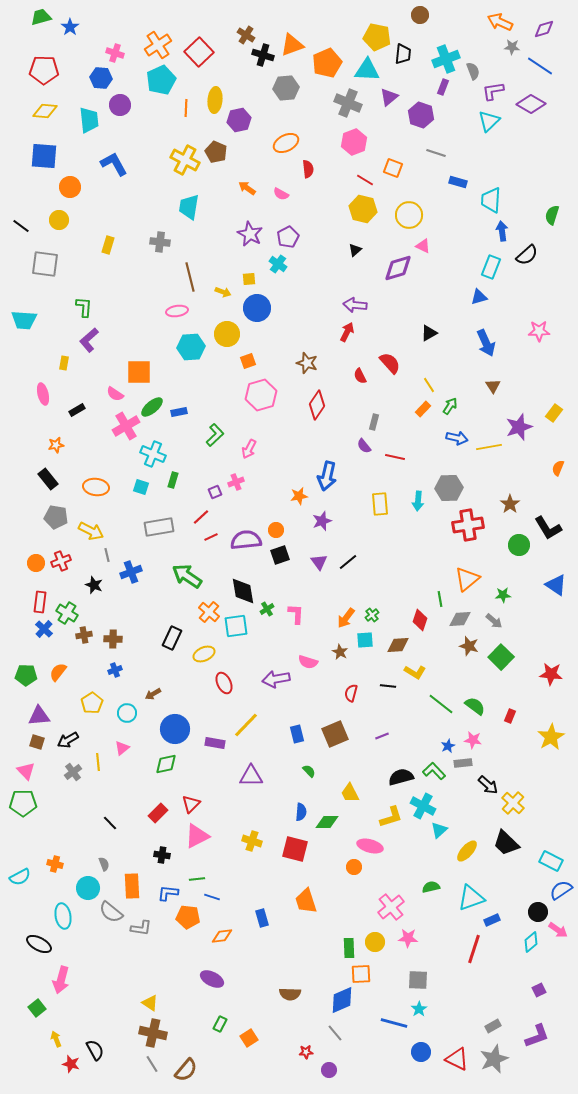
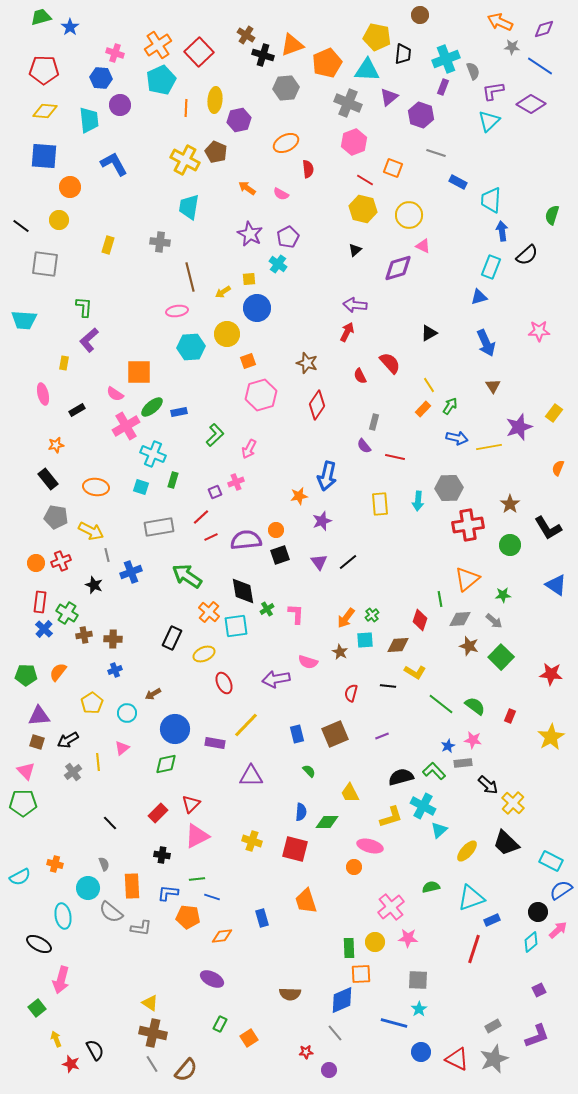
blue rectangle at (458, 182): rotated 12 degrees clockwise
yellow arrow at (223, 292): rotated 126 degrees clockwise
green circle at (519, 545): moved 9 px left
pink arrow at (558, 930): rotated 78 degrees counterclockwise
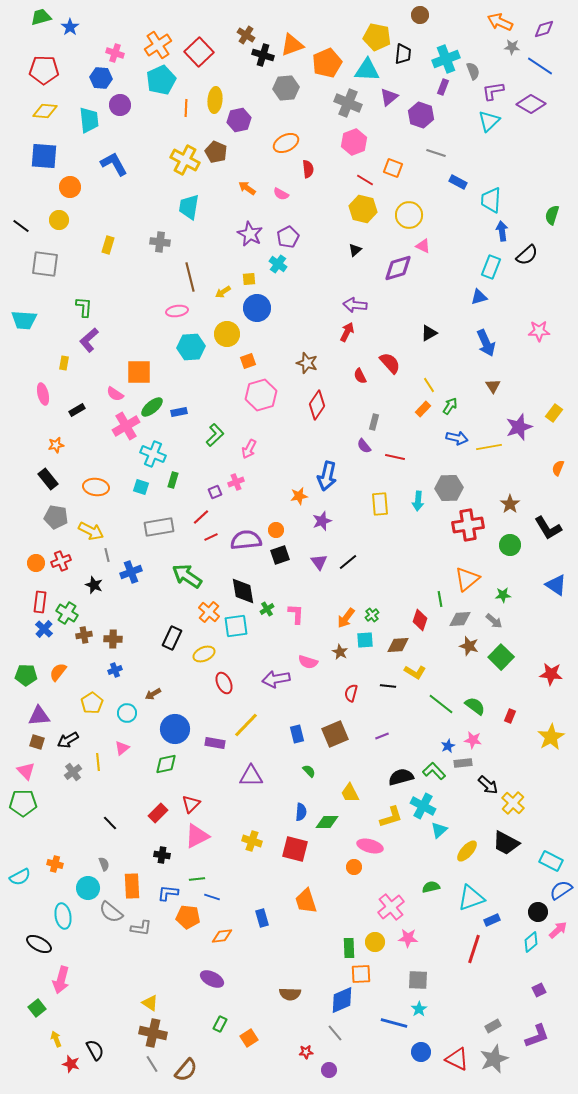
black trapezoid at (506, 843): rotated 16 degrees counterclockwise
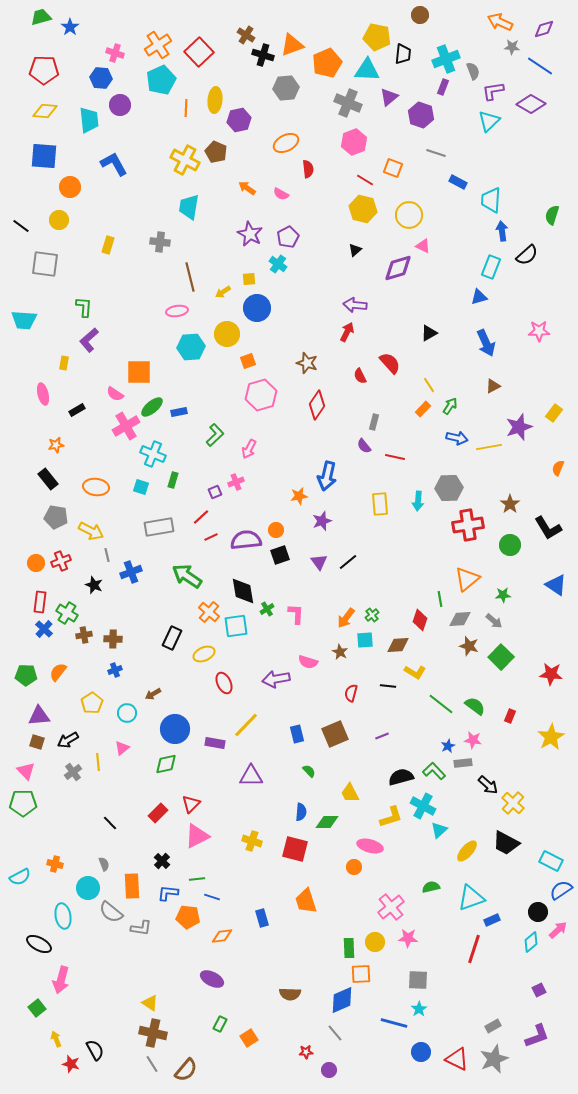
brown triangle at (493, 386): rotated 35 degrees clockwise
black cross at (162, 855): moved 6 px down; rotated 35 degrees clockwise
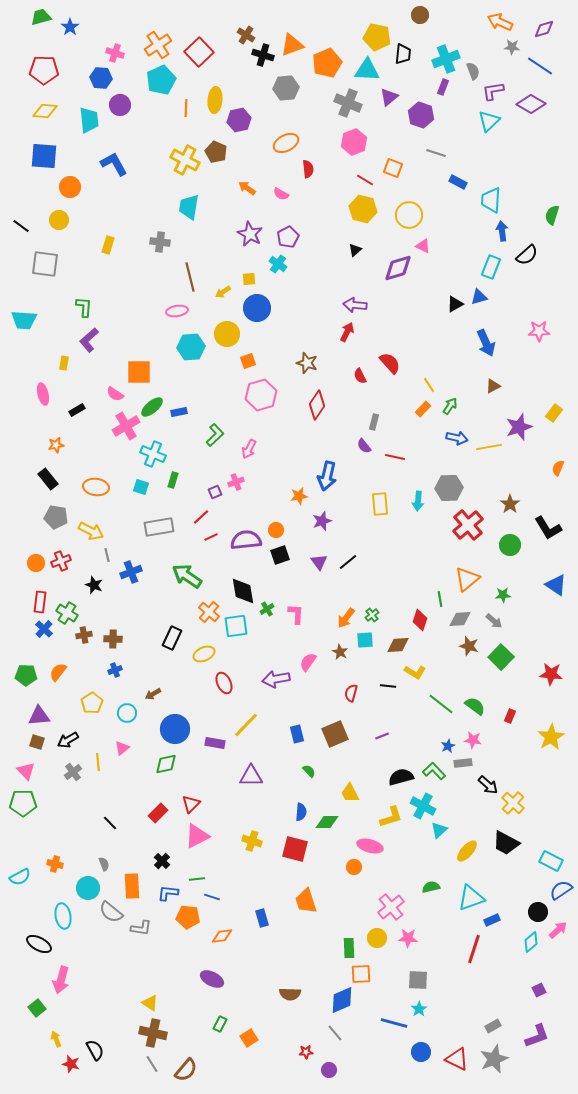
black triangle at (429, 333): moved 26 px right, 29 px up
red cross at (468, 525): rotated 32 degrees counterclockwise
pink semicircle at (308, 662): rotated 108 degrees clockwise
yellow circle at (375, 942): moved 2 px right, 4 px up
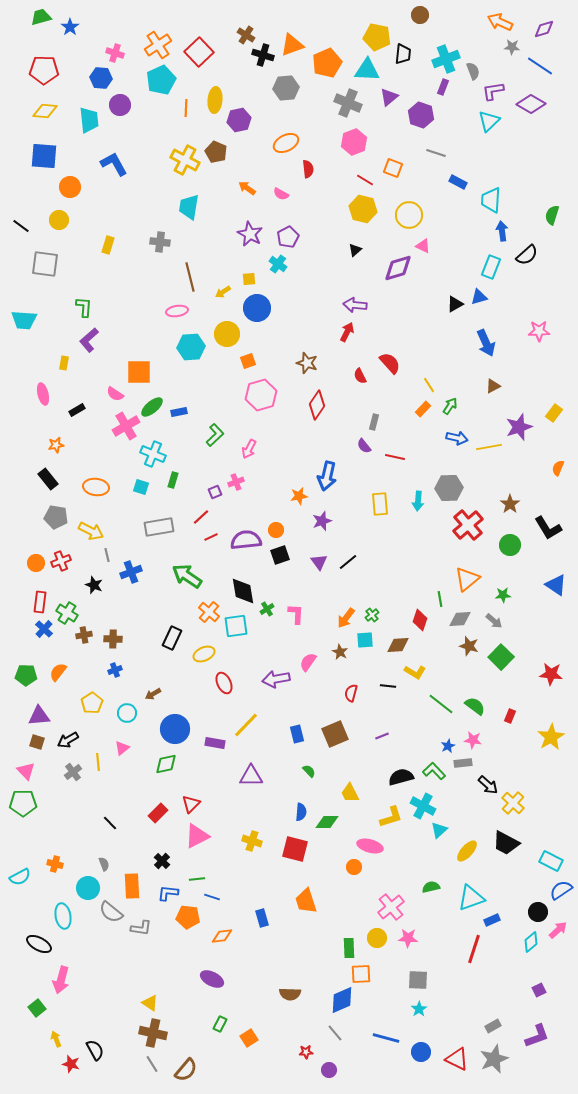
blue line at (394, 1023): moved 8 px left, 15 px down
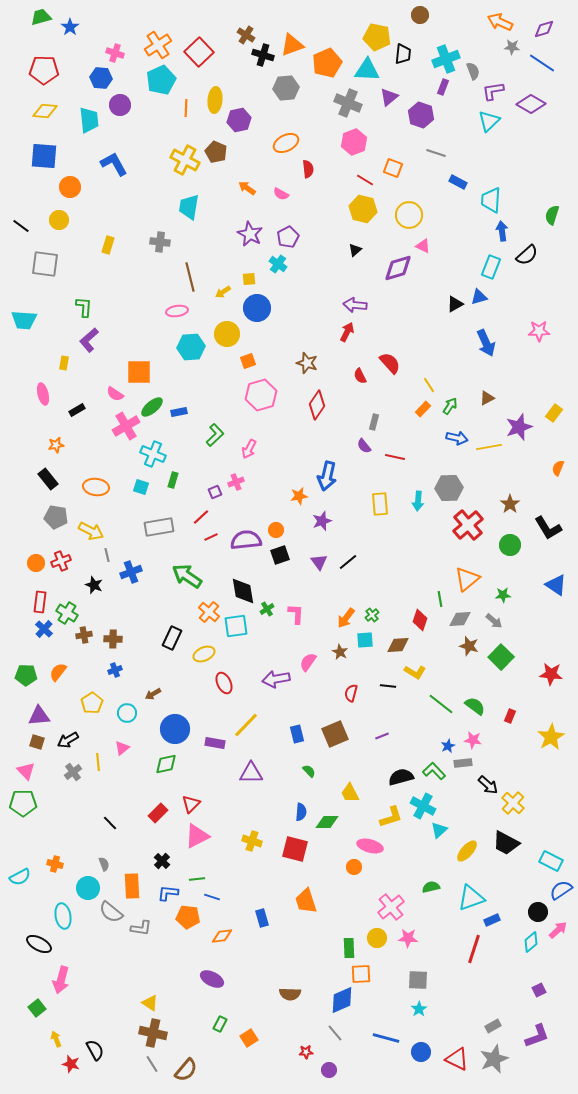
blue line at (540, 66): moved 2 px right, 3 px up
brown triangle at (493, 386): moved 6 px left, 12 px down
purple triangle at (251, 776): moved 3 px up
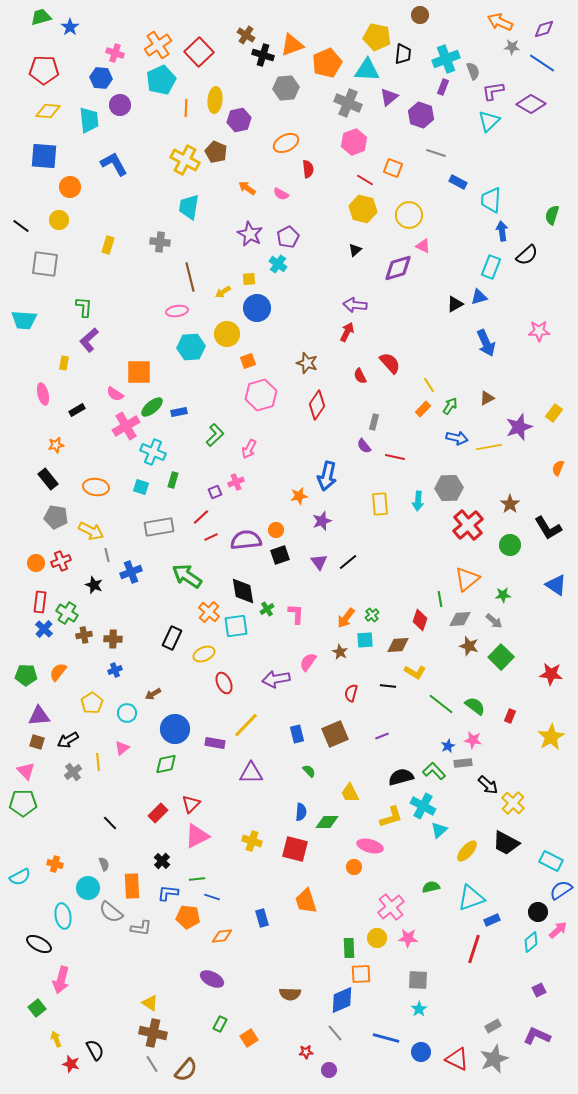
yellow diamond at (45, 111): moved 3 px right
cyan cross at (153, 454): moved 2 px up
purple L-shape at (537, 1036): rotated 136 degrees counterclockwise
